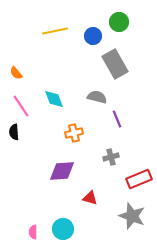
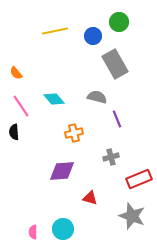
cyan diamond: rotated 20 degrees counterclockwise
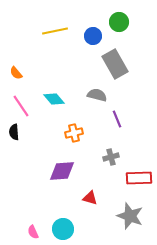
gray semicircle: moved 2 px up
red rectangle: moved 1 px up; rotated 20 degrees clockwise
gray star: moved 2 px left
pink semicircle: rotated 24 degrees counterclockwise
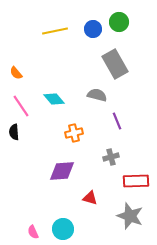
blue circle: moved 7 px up
purple line: moved 2 px down
red rectangle: moved 3 px left, 3 px down
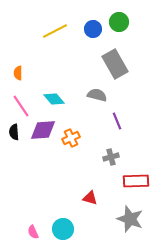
yellow line: rotated 15 degrees counterclockwise
orange semicircle: moved 2 px right; rotated 40 degrees clockwise
orange cross: moved 3 px left, 5 px down; rotated 12 degrees counterclockwise
purple diamond: moved 19 px left, 41 px up
gray star: moved 3 px down
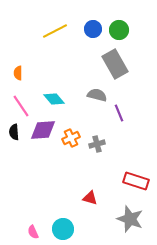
green circle: moved 8 px down
purple line: moved 2 px right, 8 px up
gray cross: moved 14 px left, 13 px up
red rectangle: rotated 20 degrees clockwise
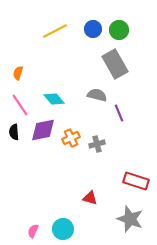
orange semicircle: rotated 16 degrees clockwise
pink line: moved 1 px left, 1 px up
purple diamond: rotated 8 degrees counterclockwise
pink semicircle: moved 1 px up; rotated 48 degrees clockwise
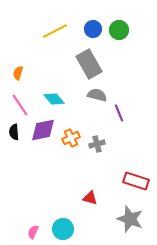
gray rectangle: moved 26 px left
pink semicircle: moved 1 px down
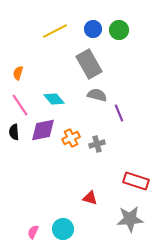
gray star: rotated 24 degrees counterclockwise
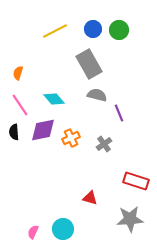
gray cross: moved 7 px right; rotated 21 degrees counterclockwise
